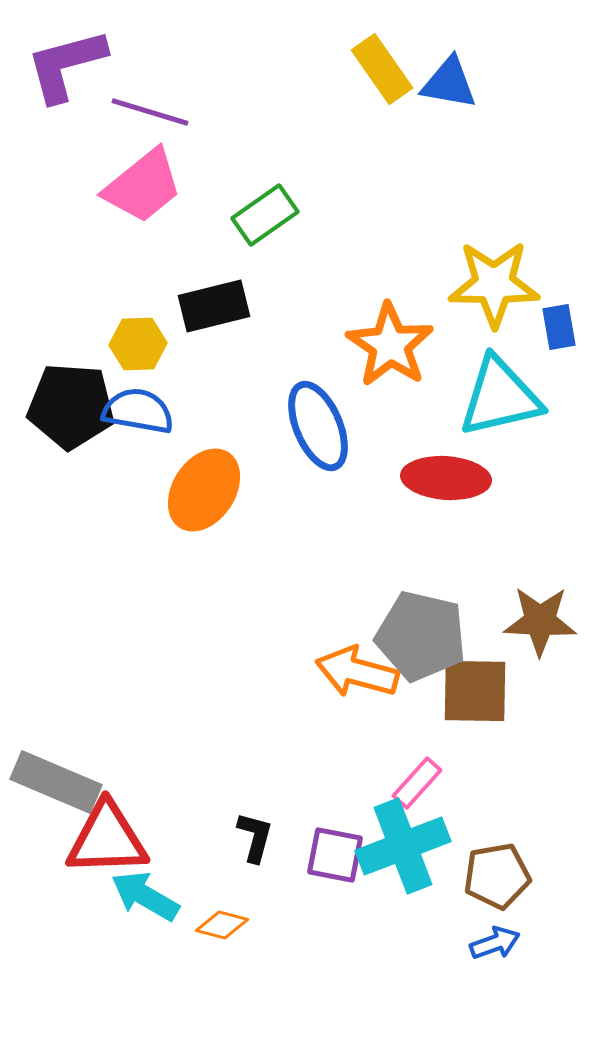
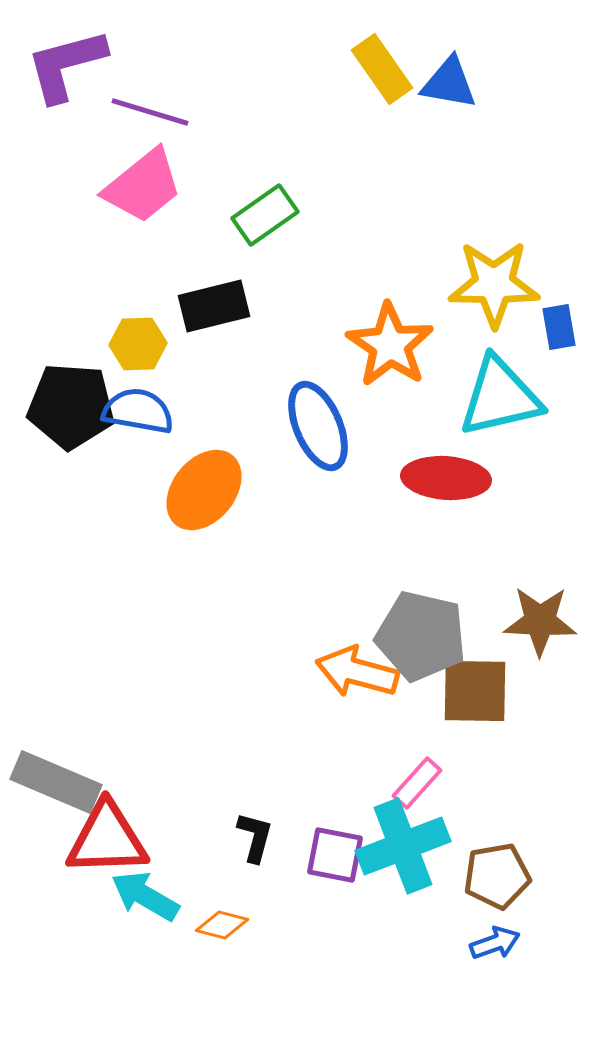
orange ellipse: rotated 6 degrees clockwise
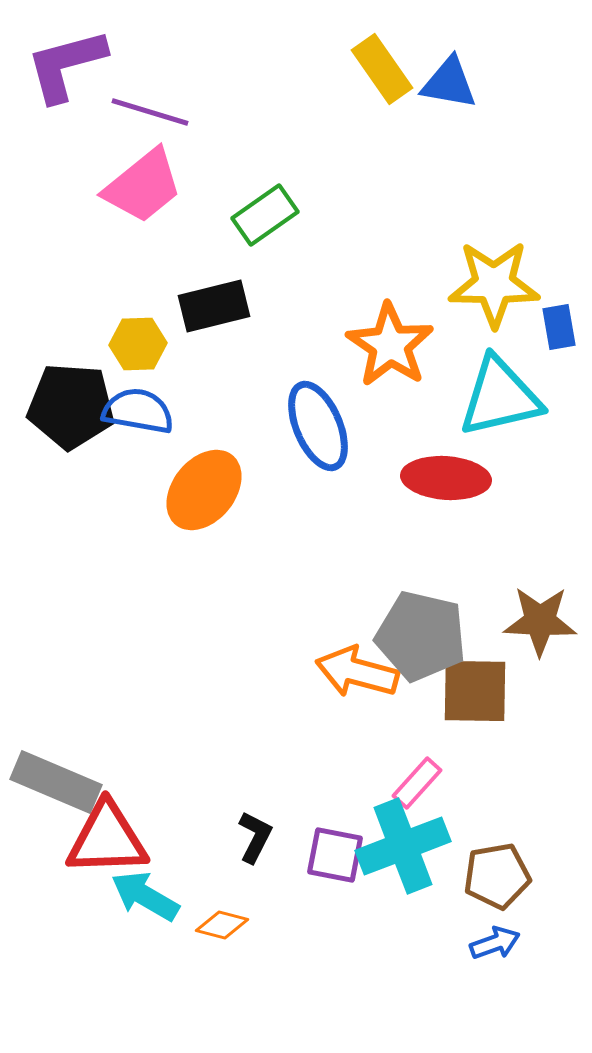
black L-shape: rotated 12 degrees clockwise
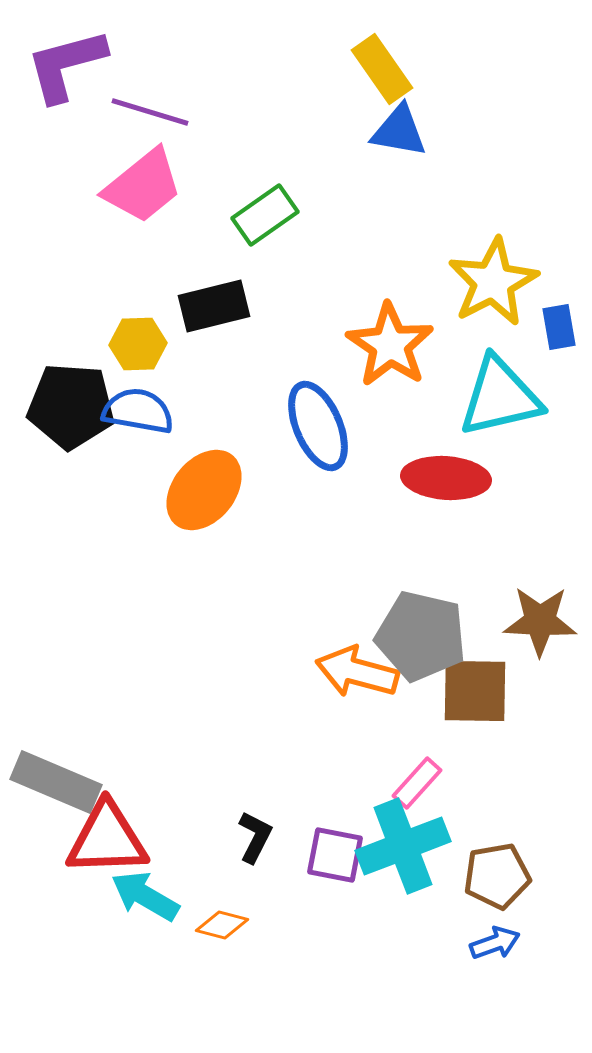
blue triangle: moved 50 px left, 48 px down
yellow star: moved 1 px left, 2 px up; rotated 28 degrees counterclockwise
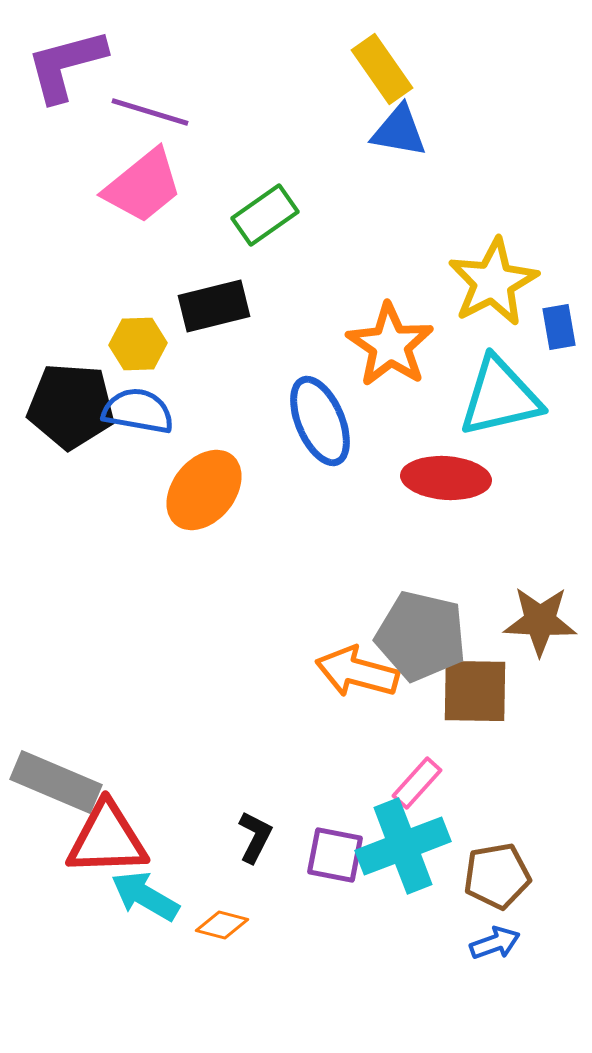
blue ellipse: moved 2 px right, 5 px up
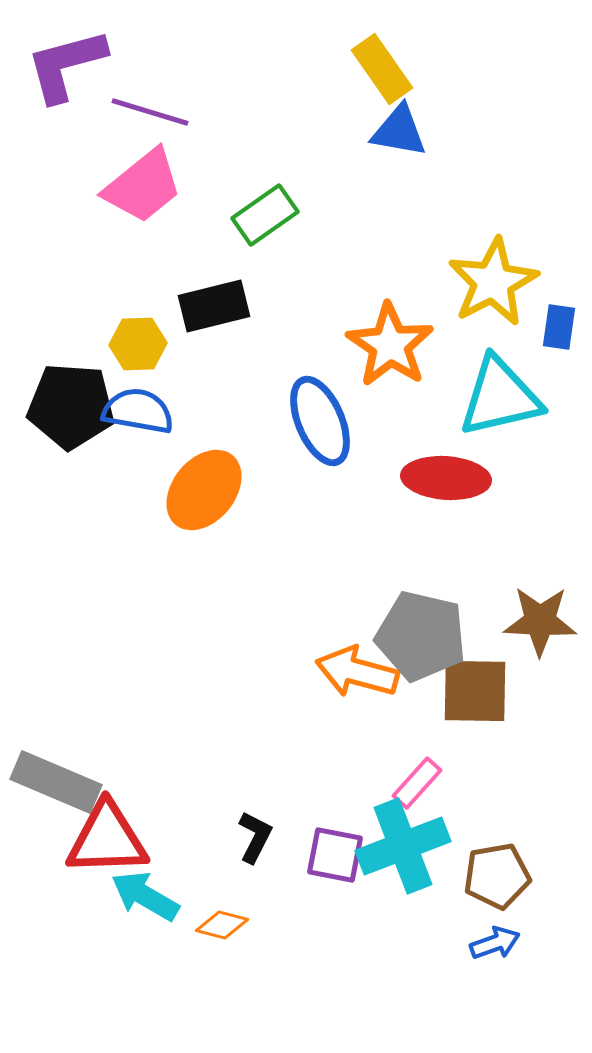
blue rectangle: rotated 18 degrees clockwise
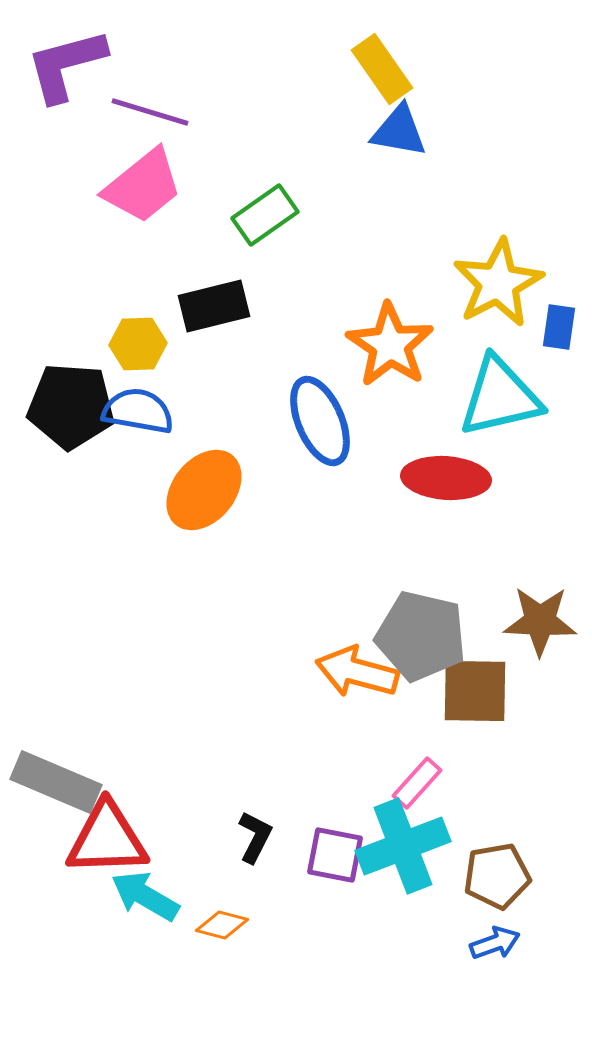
yellow star: moved 5 px right, 1 px down
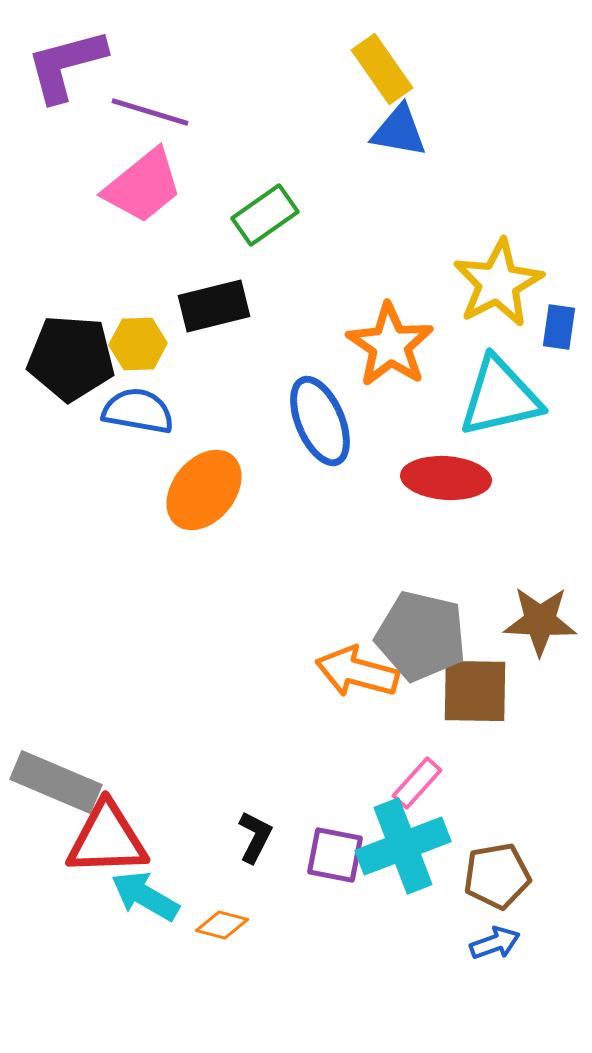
black pentagon: moved 48 px up
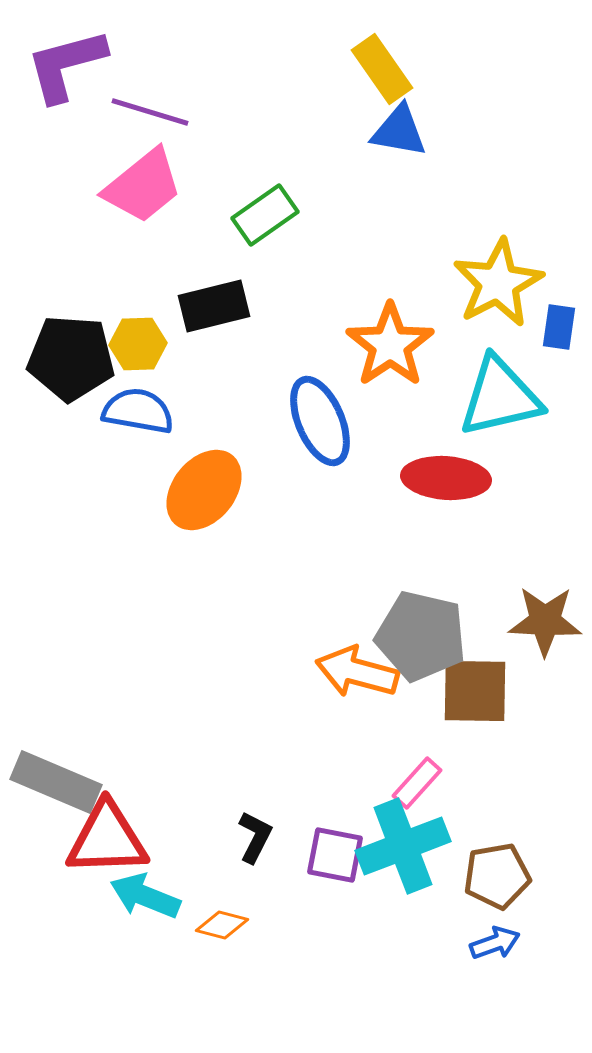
orange star: rotated 4 degrees clockwise
brown star: moved 5 px right
cyan arrow: rotated 8 degrees counterclockwise
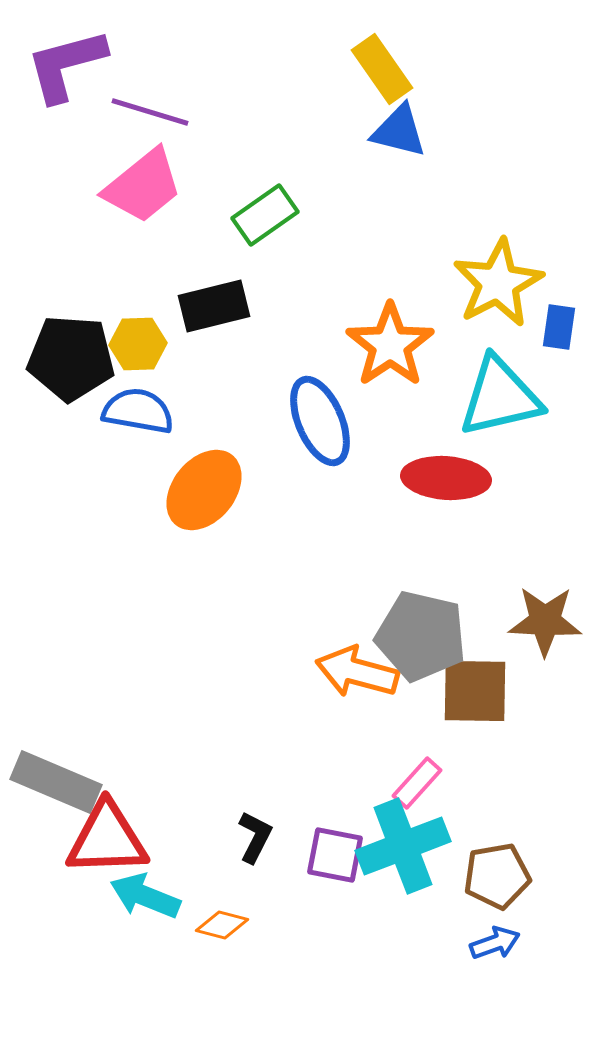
blue triangle: rotated 4 degrees clockwise
